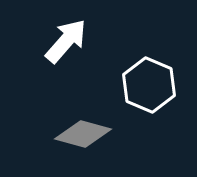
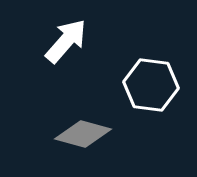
white hexagon: moved 2 px right; rotated 16 degrees counterclockwise
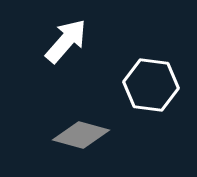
gray diamond: moved 2 px left, 1 px down
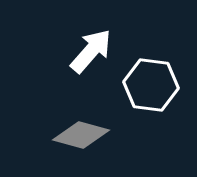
white arrow: moved 25 px right, 10 px down
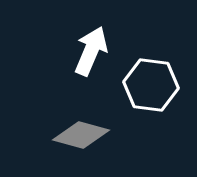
white arrow: rotated 18 degrees counterclockwise
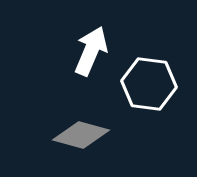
white hexagon: moved 2 px left, 1 px up
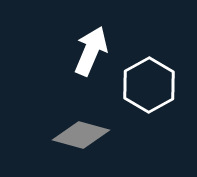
white hexagon: moved 1 px down; rotated 24 degrees clockwise
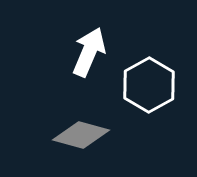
white arrow: moved 2 px left, 1 px down
